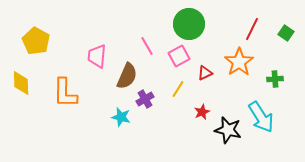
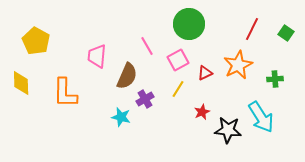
pink square: moved 1 px left, 4 px down
orange star: moved 1 px left, 3 px down; rotated 8 degrees clockwise
black star: rotated 8 degrees counterclockwise
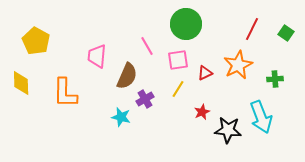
green circle: moved 3 px left
pink square: rotated 20 degrees clockwise
cyan arrow: rotated 12 degrees clockwise
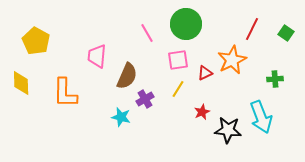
pink line: moved 13 px up
orange star: moved 6 px left, 5 px up
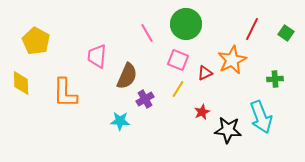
pink square: rotated 30 degrees clockwise
cyan star: moved 1 px left, 4 px down; rotated 12 degrees counterclockwise
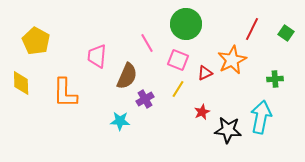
pink line: moved 10 px down
cyan arrow: rotated 148 degrees counterclockwise
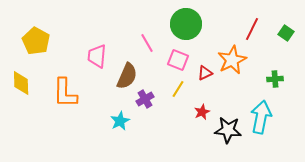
cyan star: rotated 30 degrees counterclockwise
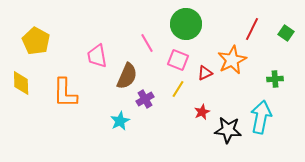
pink trapezoid: rotated 15 degrees counterclockwise
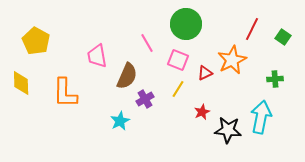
green square: moved 3 px left, 4 px down
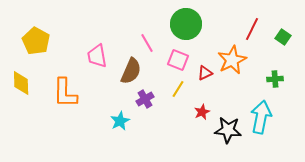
brown semicircle: moved 4 px right, 5 px up
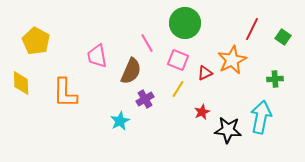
green circle: moved 1 px left, 1 px up
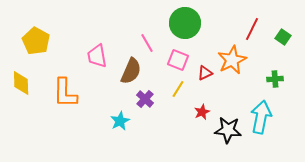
purple cross: rotated 18 degrees counterclockwise
